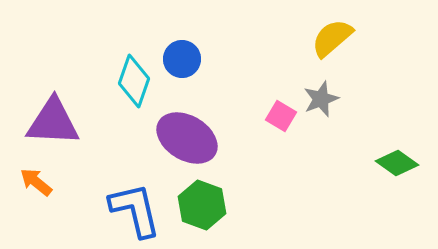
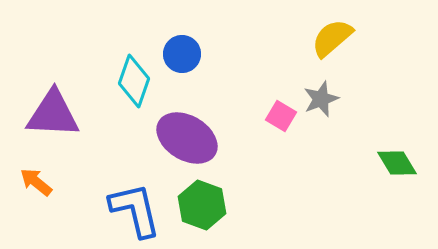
blue circle: moved 5 px up
purple triangle: moved 8 px up
green diamond: rotated 24 degrees clockwise
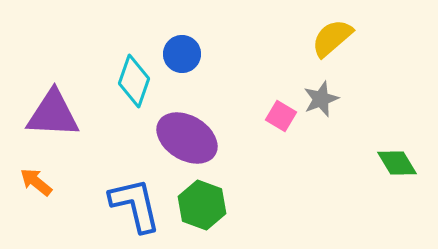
blue L-shape: moved 5 px up
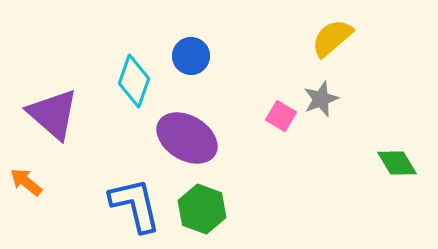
blue circle: moved 9 px right, 2 px down
purple triangle: rotated 38 degrees clockwise
orange arrow: moved 10 px left
green hexagon: moved 4 px down
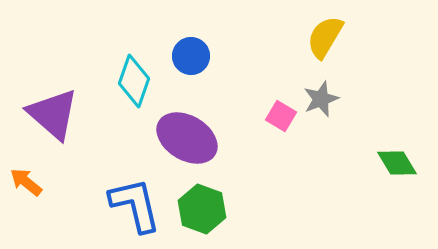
yellow semicircle: moved 7 px left, 1 px up; rotated 18 degrees counterclockwise
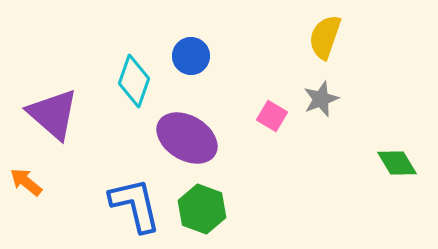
yellow semicircle: rotated 12 degrees counterclockwise
pink square: moved 9 px left
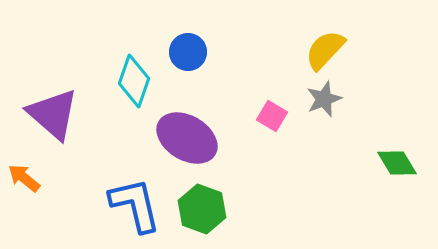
yellow semicircle: moved 13 px down; rotated 24 degrees clockwise
blue circle: moved 3 px left, 4 px up
gray star: moved 3 px right
orange arrow: moved 2 px left, 4 px up
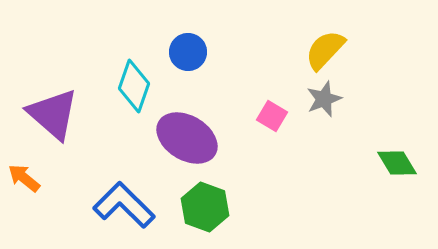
cyan diamond: moved 5 px down
blue L-shape: moved 11 px left; rotated 32 degrees counterclockwise
green hexagon: moved 3 px right, 2 px up
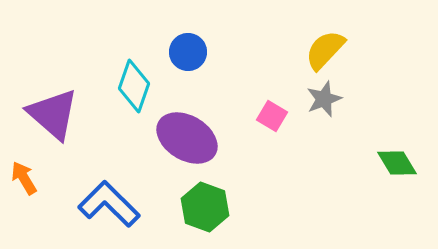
orange arrow: rotated 20 degrees clockwise
blue L-shape: moved 15 px left, 1 px up
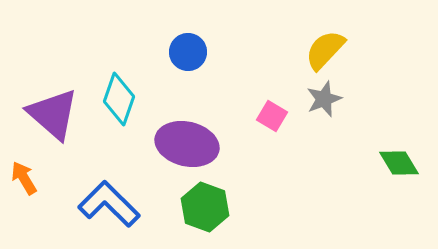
cyan diamond: moved 15 px left, 13 px down
purple ellipse: moved 6 px down; rotated 18 degrees counterclockwise
green diamond: moved 2 px right
